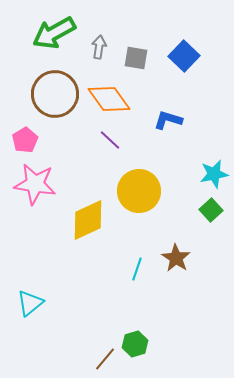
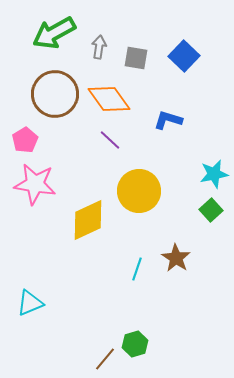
cyan triangle: rotated 16 degrees clockwise
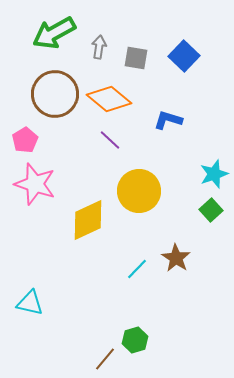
orange diamond: rotated 15 degrees counterclockwise
cyan star: rotated 8 degrees counterclockwise
pink star: rotated 9 degrees clockwise
cyan line: rotated 25 degrees clockwise
cyan triangle: rotated 36 degrees clockwise
green hexagon: moved 4 px up
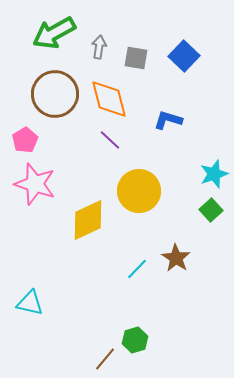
orange diamond: rotated 36 degrees clockwise
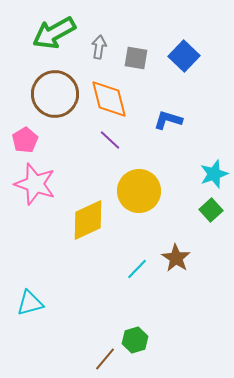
cyan triangle: rotated 28 degrees counterclockwise
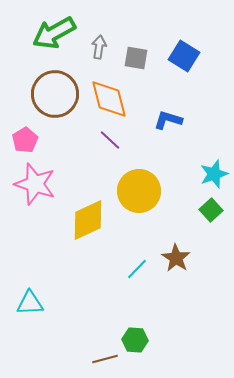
blue square: rotated 12 degrees counterclockwise
cyan triangle: rotated 12 degrees clockwise
green hexagon: rotated 20 degrees clockwise
brown line: rotated 35 degrees clockwise
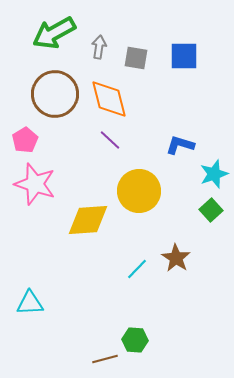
blue square: rotated 32 degrees counterclockwise
blue L-shape: moved 12 px right, 25 px down
yellow diamond: rotated 21 degrees clockwise
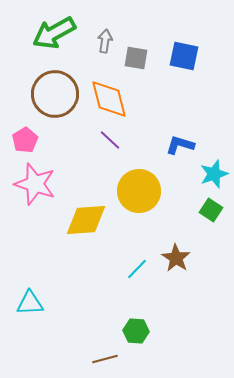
gray arrow: moved 6 px right, 6 px up
blue square: rotated 12 degrees clockwise
green square: rotated 15 degrees counterclockwise
yellow diamond: moved 2 px left
green hexagon: moved 1 px right, 9 px up
